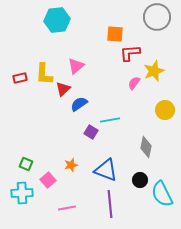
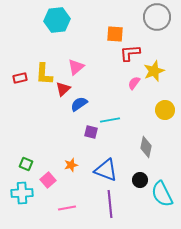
pink triangle: moved 1 px down
purple square: rotated 16 degrees counterclockwise
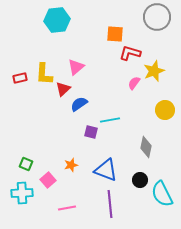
red L-shape: rotated 20 degrees clockwise
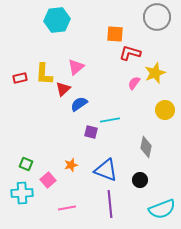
yellow star: moved 1 px right, 2 px down
cyan semicircle: moved 15 px down; rotated 84 degrees counterclockwise
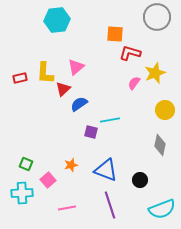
yellow L-shape: moved 1 px right, 1 px up
gray diamond: moved 14 px right, 2 px up
purple line: moved 1 px down; rotated 12 degrees counterclockwise
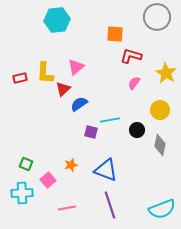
red L-shape: moved 1 px right, 3 px down
yellow star: moved 11 px right; rotated 20 degrees counterclockwise
yellow circle: moved 5 px left
black circle: moved 3 px left, 50 px up
